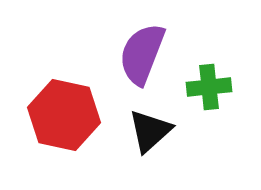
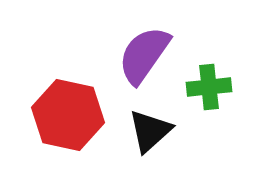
purple semicircle: moved 2 px right, 1 px down; rotated 14 degrees clockwise
red hexagon: moved 4 px right
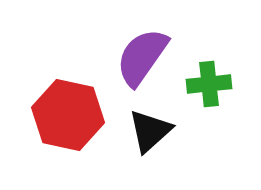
purple semicircle: moved 2 px left, 2 px down
green cross: moved 3 px up
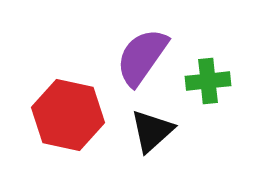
green cross: moved 1 px left, 3 px up
black triangle: moved 2 px right
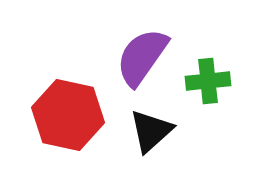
black triangle: moved 1 px left
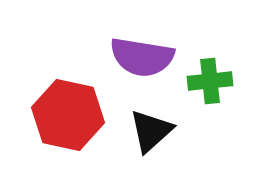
purple semicircle: rotated 116 degrees counterclockwise
green cross: moved 2 px right
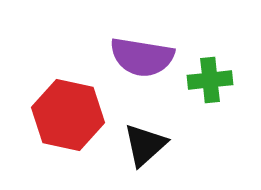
green cross: moved 1 px up
black triangle: moved 6 px left, 14 px down
